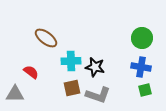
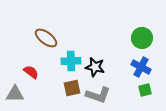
blue cross: rotated 18 degrees clockwise
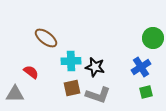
green circle: moved 11 px right
blue cross: rotated 30 degrees clockwise
green square: moved 1 px right, 2 px down
